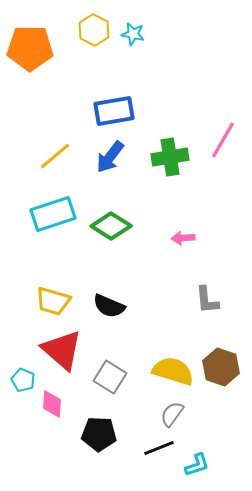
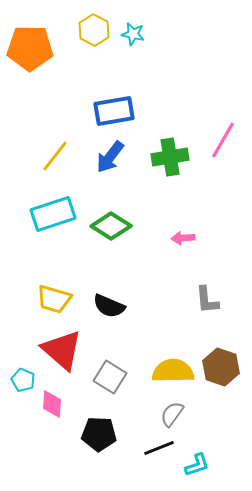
yellow line: rotated 12 degrees counterclockwise
yellow trapezoid: moved 1 px right, 2 px up
yellow semicircle: rotated 18 degrees counterclockwise
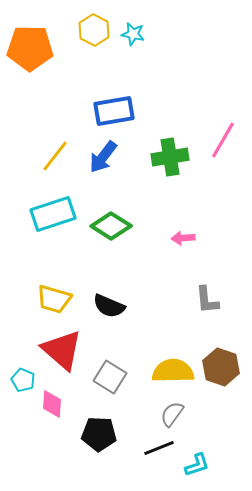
blue arrow: moved 7 px left
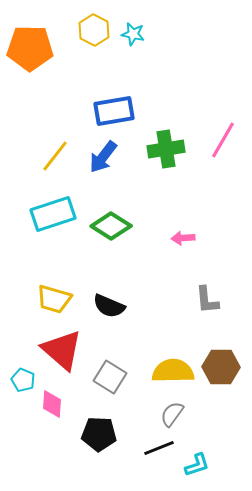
green cross: moved 4 px left, 8 px up
brown hexagon: rotated 18 degrees counterclockwise
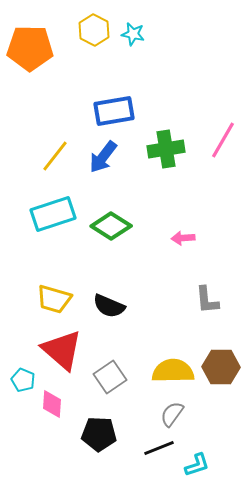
gray square: rotated 24 degrees clockwise
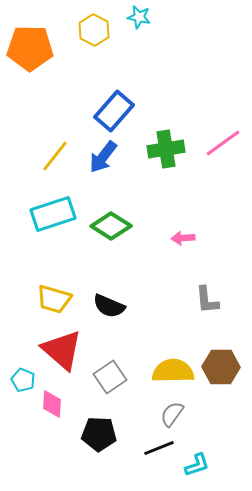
cyan star: moved 6 px right, 17 px up
blue rectangle: rotated 39 degrees counterclockwise
pink line: moved 3 px down; rotated 24 degrees clockwise
